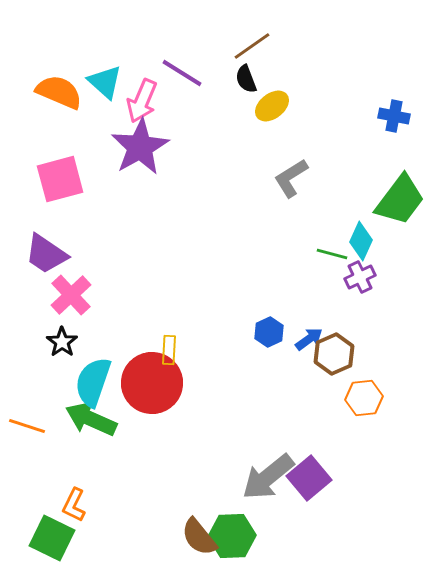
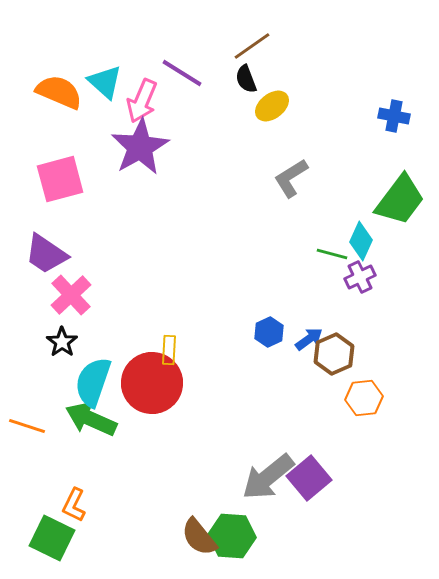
green hexagon: rotated 6 degrees clockwise
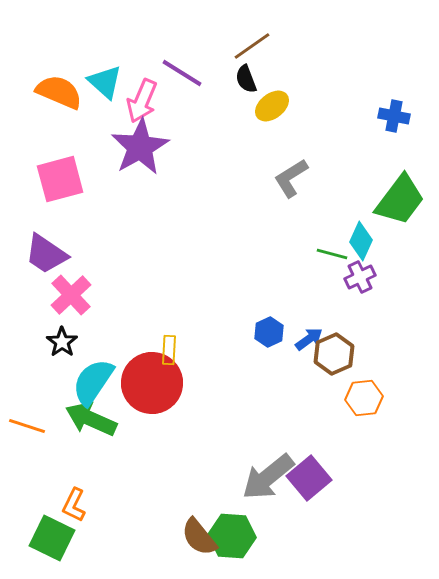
cyan semicircle: rotated 15 degrees clockwise
